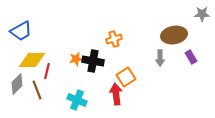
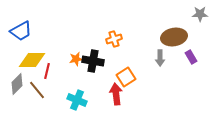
gray star: moved 2 px left
brown ellipse: moved 2 px down
brown line: rotated 18 degrees counterclockwise
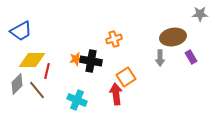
brown ellipse: moved 1 px left
black cross: moved 2 px left
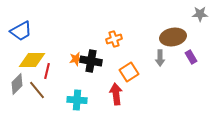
orange square: moved 3 px right, 5 px up
cyan cross: rotated 18 degrees counterclockwise
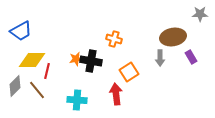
orange cross: rotated 35 degrees clockwise
gray diamond: moved 2 px left, 2 px down
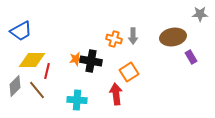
gray arrow: moved 27 px left, 22 px up
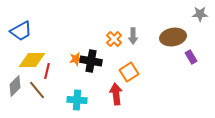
orange cross: rotated 28 degrees clockwise
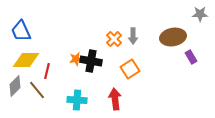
blue trapezoid: rotated 95 degrees clockwise
yellow diamond: moved 6 px left
orange square: moved 1 px right, 3 px up
red arrow: moved 1 px left, 5 px down
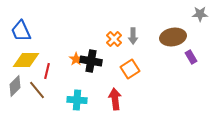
orange star: rotated 24 degrees counterclockwise
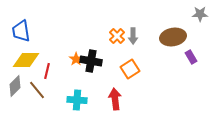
blue trapezoid: rotated 15 degrees clockwise
orange cross: moved 3 px right, 3 px up
